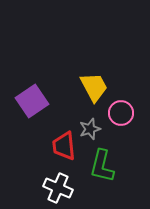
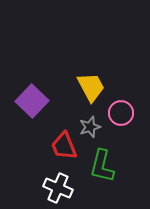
yellow trapezoid: moved 3 px left
purple square: rotated 12 degrees counterclockwise
gray star: moved 2 px up
red trapezoid: rotated 16 degrees counterclockwise
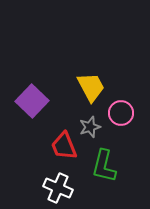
green L-shape: moved 2 px right
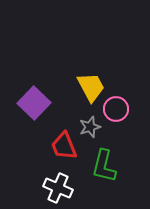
purple square: moved 2 px right, 2 px down
pink circle: moved 5 px left, 4 px up
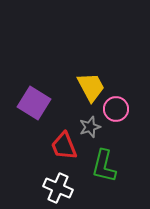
purple square: rotated 12 degrees counterclockwise
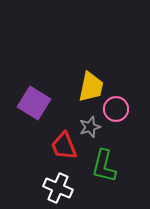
yellow trapezoid: rotated 40 degrees clockwise
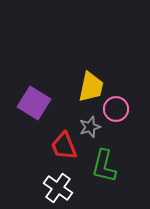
white cross: rotated 12 degrees clockwise
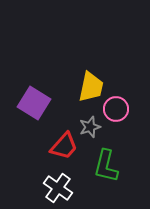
red trapezoid: rotated 116 degrees counterclockwise
green L-shape: moved 2 px right
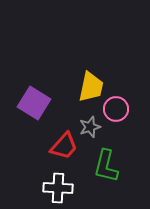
white cross: rotated 32 degrees counterclockwise
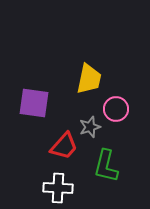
yellow trapezoid: moved 2 px left, 8 px up
purple square: rotated 24 degrees counterclockwise
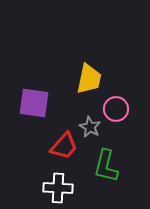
gray star: rotated 25 degrees counterclockwise
